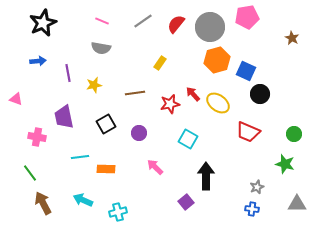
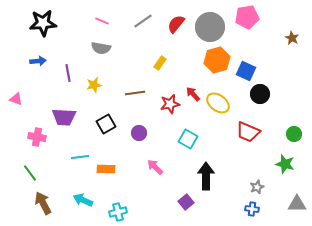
black star: rotated 20 degrees clockwise
purple trapezoid: rotated 75 degrees counterclockwise
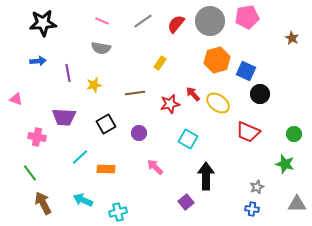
gray circle: moved 6 px up
cyan line: rotated 36 degrees counterclockwise
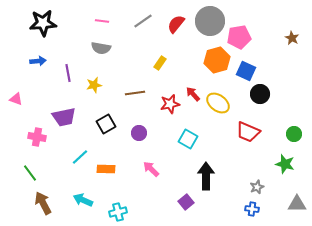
pink pentagon: moved 8 px left, 20 px down
pink line: rotated 16 degrees counterclockwise
purple trapezoid: rotated 15 degrees counterclockwise
pink arrow: moved 4 px left, 2 px down
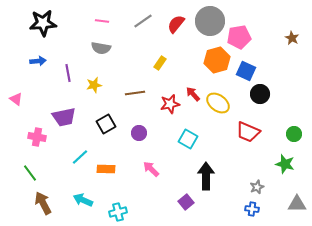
pink triangle: rotated 16 degrees clockwise
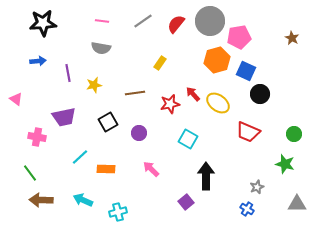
black square: moved 2 px right, 2 px up
brown arrow: moved 2 px left, 3 px up; rotated 60 degrees counterclockwise
blue cross: moved 5 px left; rotated 24 degrees clockwise
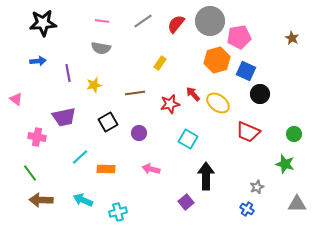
pink arrow: rotated 30 degrees counterclockwise
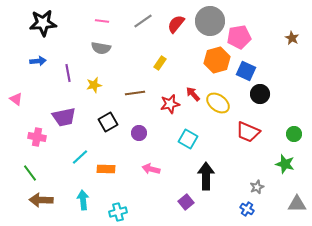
cyan arrow: rotated 60 degrees clockwise
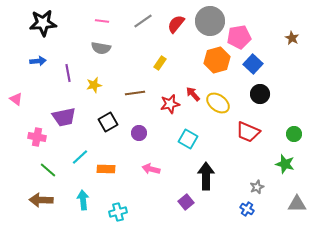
blue square: moved 7 px right, 7 px up; rotated 18 degrees clockwise
green line: moved 18 px right, 3 px up; rotated 12 degrees counterclockwise
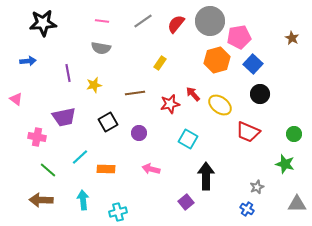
blue arrow: moved 10 px left
yellow ellipse: moved 2 px right, 2 px down
